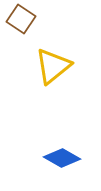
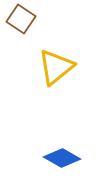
yellow triangle: moved 3 px right, 1 px down
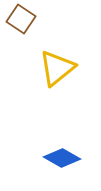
yellow triangle: moved 1 px right, 1 px down
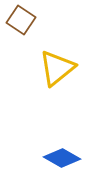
brown square: moved 1 px down
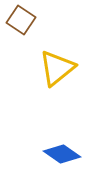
blue diamond: moved 4 px up; rotated 6 degrees clockwise
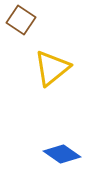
yellow triangle: moved 5 px left
